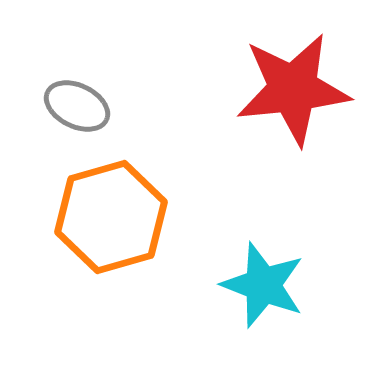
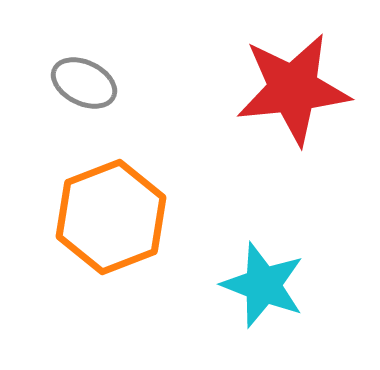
gray ellipse: moved 7 px right, 23 px up
orange hexagon: rotated 5 degrees counterclockwise
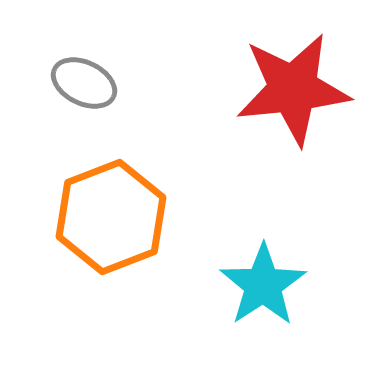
cyan star: rotated 18 degrees clockwise
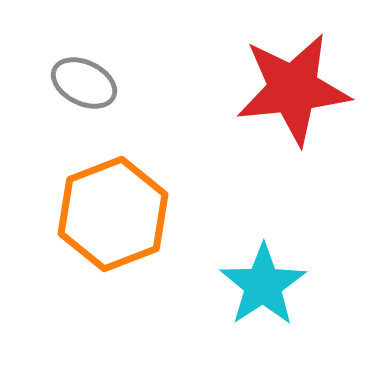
orange hexagon: moved 2 px right, 3 px up
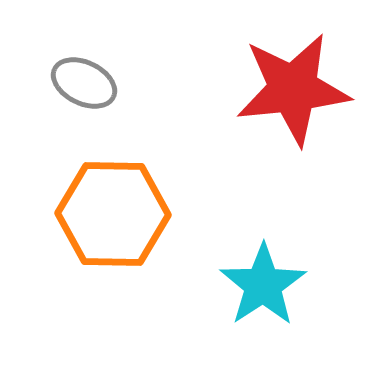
orange hexagon: rotated 22 degrees clockwise
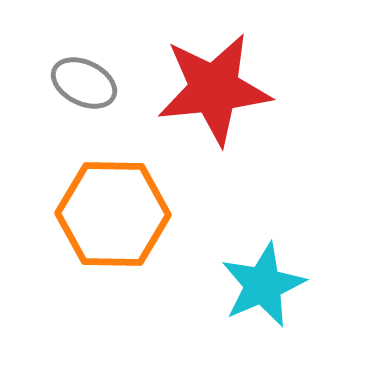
red star: moved 79 px left
cyan star: rotated 10 degrees clockwise
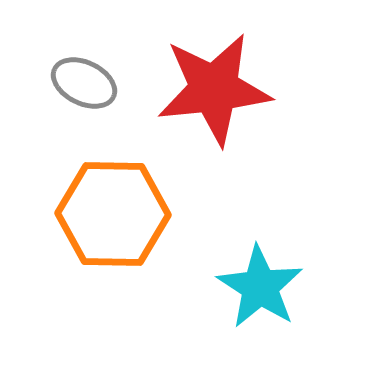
cyan star: moved 3 px left, 2 px down; rotated 16 degrees counterclockwise
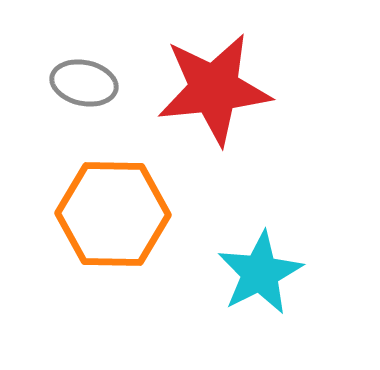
gray ellipse: rotated 14 degrees counterclockwise
cyan star: moved 14 px up; rotated 12 degrees clockwise
